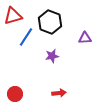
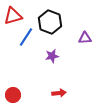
red circle: moved 2 px left, 1 px down
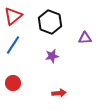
red triangle: rotated 24 degrees counterclockwise
blue line: moved 13 px left, 8 px down
red circle: moved 12 px up
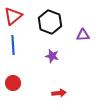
purple triangle: moved 2 px left, 3 px up
blue line: rotated 36 degrees counterclockwise
purple star: rotated 24 degrees clockwise
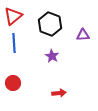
black hexagon: moved 2 px down
blue line: moved 1 px right, 2 px up
purple star: rotated 16 degrees clockwise
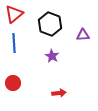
red triangle: moved 1 px right, 2 px up
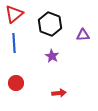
red circle: moved 3 px right
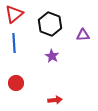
red arrow: moved 4 px left, 7 px down
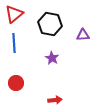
black hexagon: rotated 10 degrees counterclockwise
purple star: moved 2 px down
